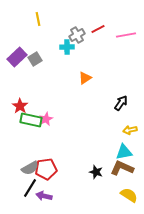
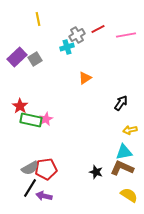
cyan cross: rotated 16 degrees counterclockwise
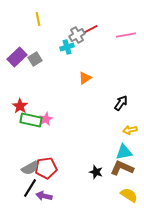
red line: moved 7 px left
red pentagon: moved 1 px up
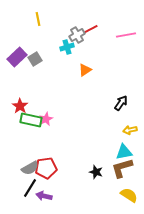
orange triangle: moved 8 px up
brown L-shape: rotated 40 degrees counterclockwise
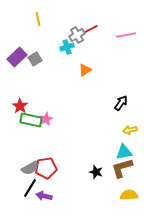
yellow semicircle: rotated 36 degrees counterclockwise
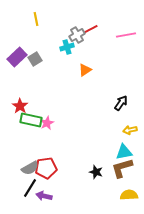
yellow line: moved 2 px left
pink star: moved 1 px right, 4 px down
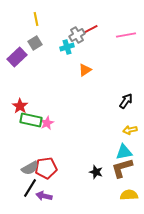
gray square: moved 16 px up
black arrow: moved 5 px right, 2 px up
